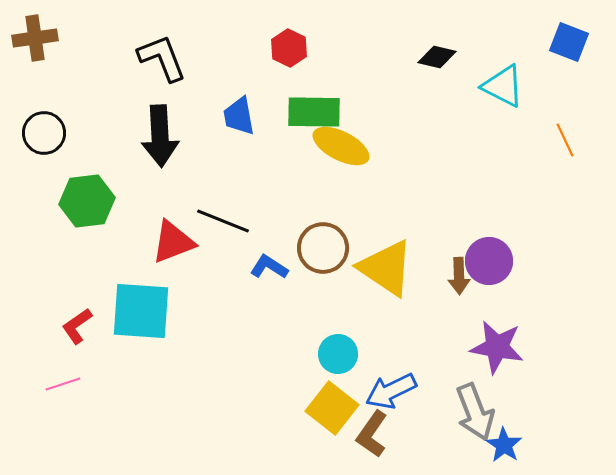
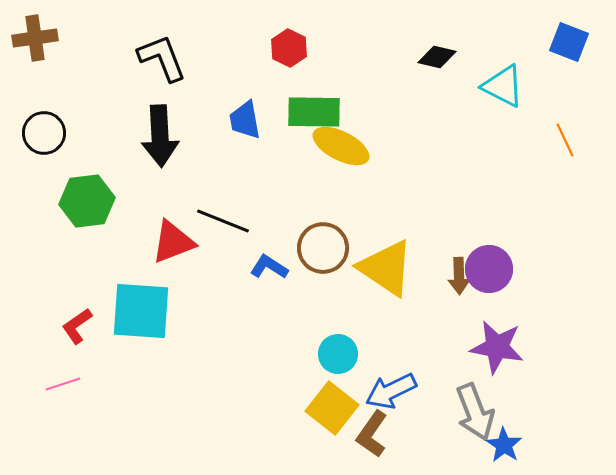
blue trapezoid: moved 6 px right, 4 px down
purple circle: moved 8 px down
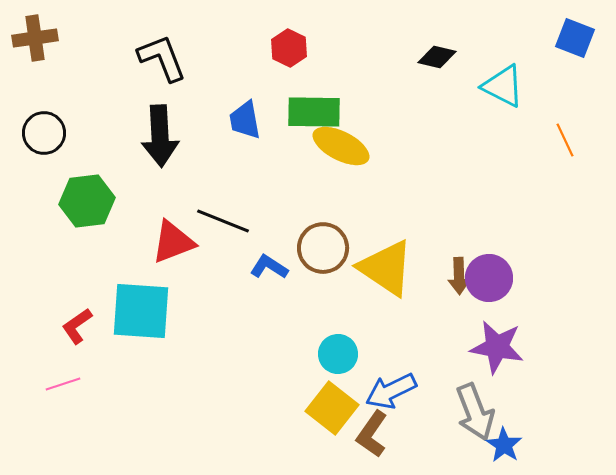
blue square: moved 6 px right, 4 px up
purple circle: moved 9 px down
